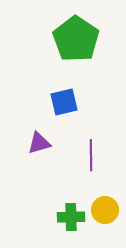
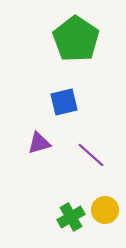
purple line: rotated 48 degrees counterclockwise
green cross: rotated 28 degrees counterclockwise
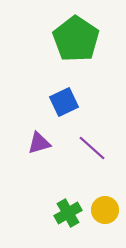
blue square: rotated 12 degrees counterclockwise
purple line: moved 1 px right, 7 px up
green cross: moved 3 px left, 4 px up
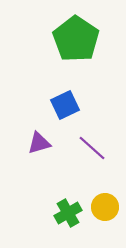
blue square: moved 1 px right, 3 px down
yellow circle: moved 3 px up
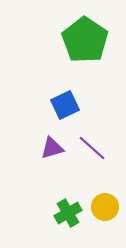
green pentagon: moved 9 px right, 1 px down
purple triangle: moved 13 px right, 5 px down
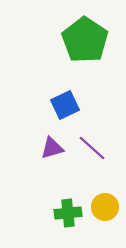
green cross: rotated 24 degrees clockwise
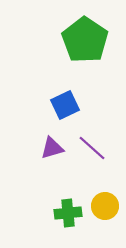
yellow circle: moved 1 px up
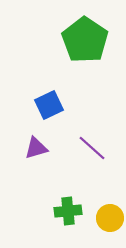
blue square: moved 16 px left
purple triangle: moved 16 px left
yellow circle: moved 5 px right, 12 px down
green cross: moved 2 px up
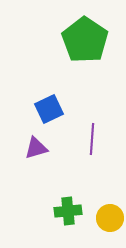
blue square: moved 4 px down
purple line: moved 9 px up; rotated 52 degrees clockwise
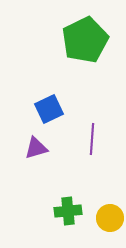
green pentagon: rotated 12 degrees clockwise
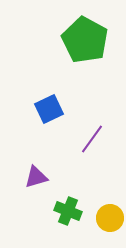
green pentagon: rotated 18 degrees counterclockwise
purple line: rotated 32 degrees clockwise
purple triangle: moved 29 px down
green cross: rotated 28 degrees clockwise
